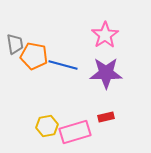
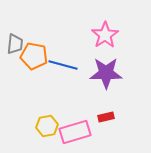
gray trapezoid: rotated 15 degrees clockwise
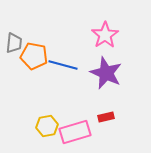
gray trapezoid: moved 1 px left, 1 px up
purple star: rotated 24 degrees clockwise
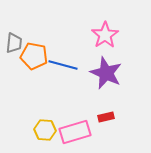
yellow hexagon: moved 2 px left, 4 px down; rotated 15 degrees clockwise
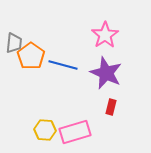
orange pentagon: moved 3 px left; rotated 24 degrees clockwise
red rectangle: moved 5 px right, 10 px up; rotated 63 degrees counterclockwise
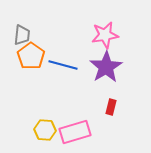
pink star: rotated 24 degrees clockwise
gray trapezoid: moved 8 px right, 8 px up
purple star: moved 6 px up; rotated 16 degrees clockwise
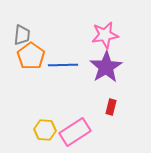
blue line: rotated 16 degrees counterclockwise
pink rectangle: rotated 16 degrees counterclockwise
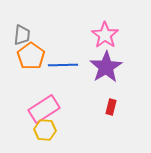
pink star: rotated 28 degrees counterclockwise
pink rectangle: moved 31 px left, 23 px up
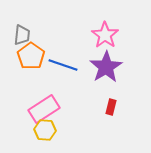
blue line: rotated 20 degrees clockwise
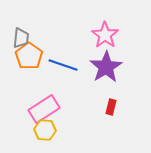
gray trapezoid: moved 1 px left, 3 px down
orange pentagon: moved 2 px left
